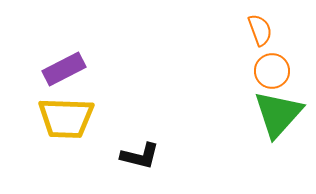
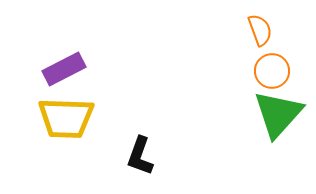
black L-shape: rotated 96 degrees clockwise
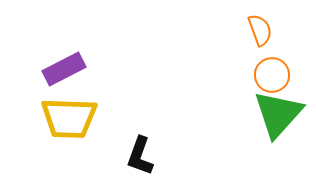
orange circle: moved 4 px down
yellow trapezoid: moved 3 px right
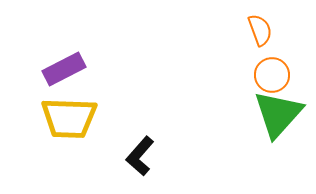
black L-shape: rotated 21 degrees clockwise
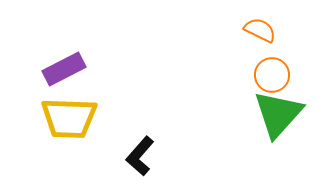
orange semicircle: rotated 44 degrees counterclockwise
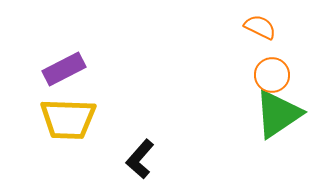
orange semicircle: moved 3 px up
green triangle: rotated 14 degrees clockwise
yellow trapezoid: moved 1 px left, 1 px down
black L-shape: moved 3 px down
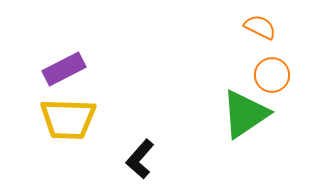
green triangle: moved 33 px left
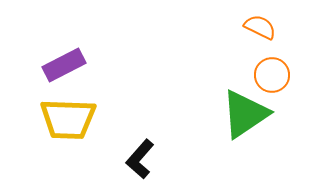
purple rectangle: moved 4 px up
